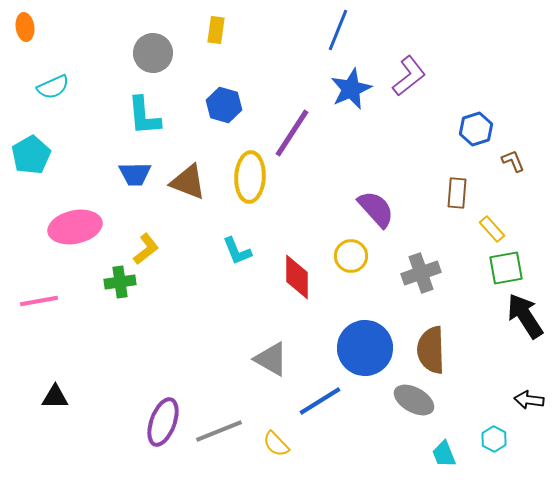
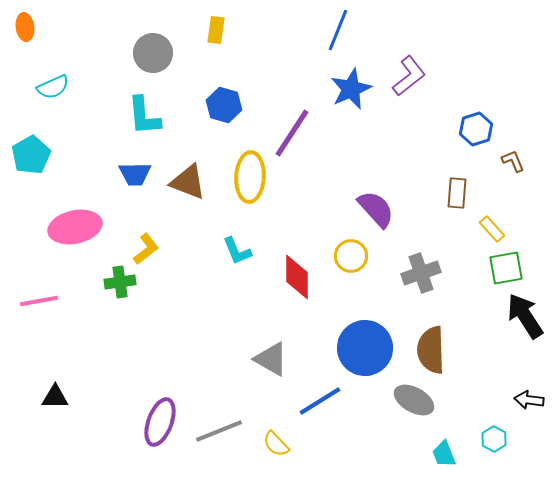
purple ellipse at (163, 422): moved 3 px left
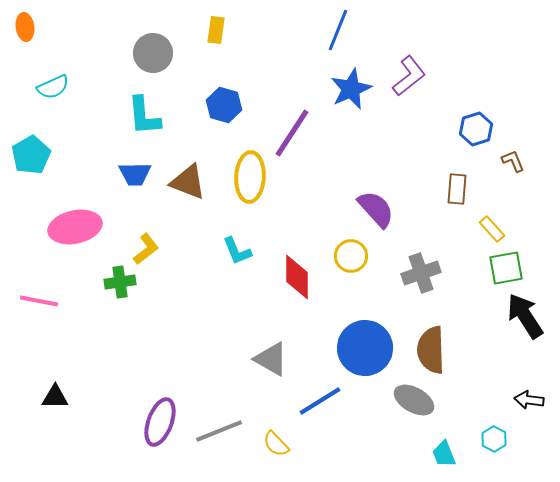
brown rectangle at (457, 193): moved 4 px up
pink line at (39, 301): rotated 21 degrees clockwise
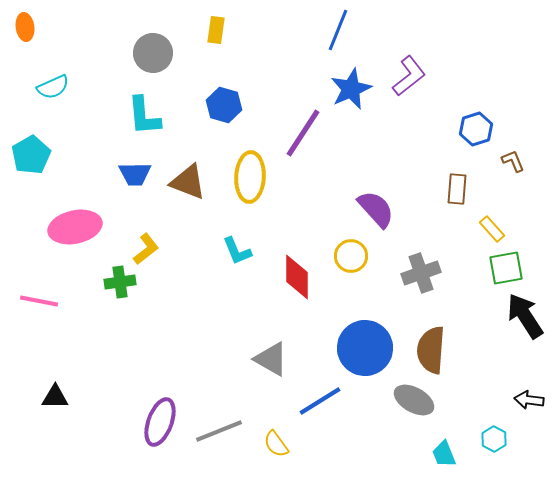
purple line at (292, 133): moved 11 px right
brown semicircle at (431, 350): rotated 6 degrees clockwise
yellow semicircle at (276, 444): rotated 8 degrees clockwise
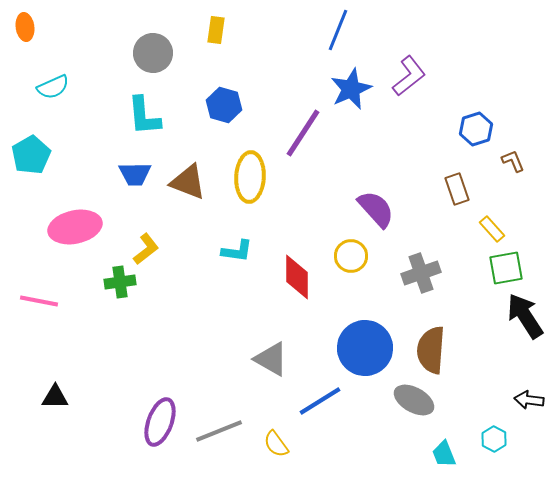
brown rectangle at (457, 189): rotated 24 degrees counterclockwise
cyan L-shape at (237, 251): rotated 60 degrees counterclockwise
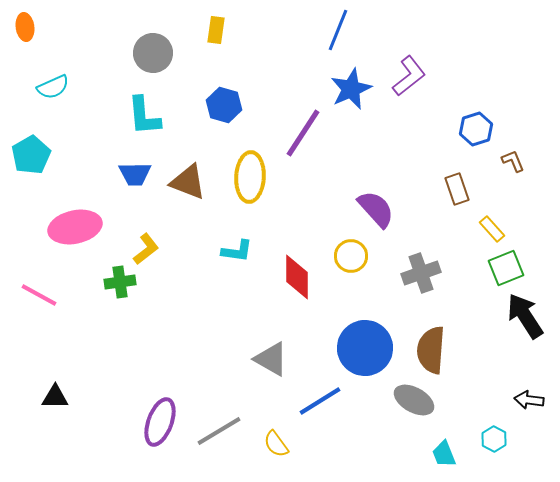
green square at (506, 268): rotated 12 degrees counterclockwise
pink line at (39, 301): moved 6 px up; rotated 18 degrees clockwise
gray line at (219, 431): rotated 9 degrees counterclockwise
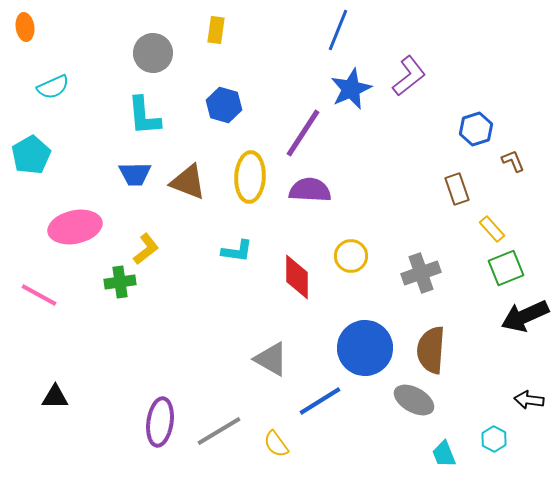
purple semicircle at (376, 209): moved 66 px left, 19 px up; rotated 45 degrees counterclockwise
black arrow at (525, 316): rotated 81 degrees counterclockwise
purple ellipse at (160, 422): rotated 12 degrees counterclockwise
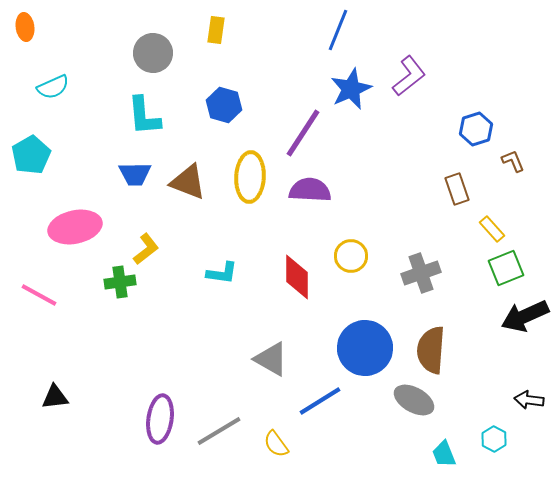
cyan L-shape at (237, 251): moved 15 px left, 22 px down
black triangle at (55, 397): rotated 8 degrees counterclockwise
purple ellipse at (160, 422): moved 3 px up
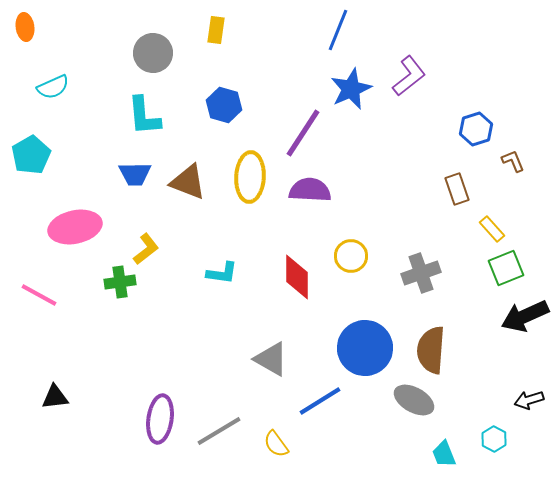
black arrow at (529, 400): rotated 24 degrees counterclockwise
